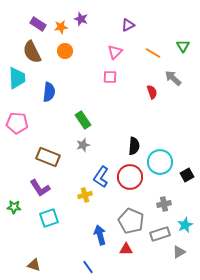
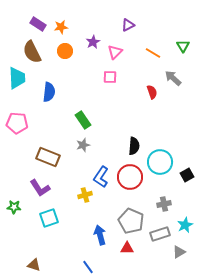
purple star: moved 12 px right, 23 px down; rotated 24 degrees clockwise
red triangle: moved 1 px right, 1 px up
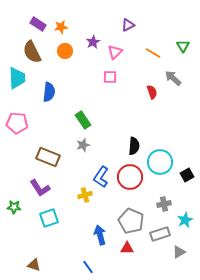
cyan star: moved 5 px up
